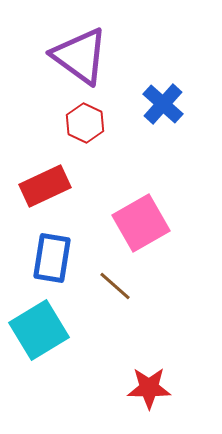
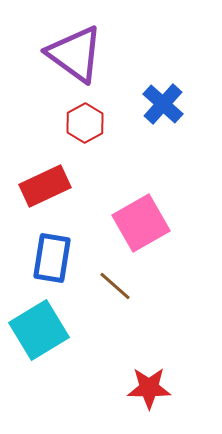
purple triangle: moved 5 px left, 2 px up
red hexagon: rotated 6 degrees clockwise
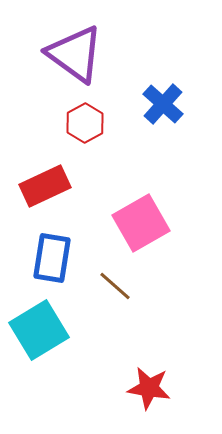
red star: rotated 9 degrees clockwise
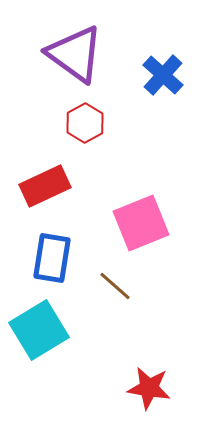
blue cross: moved 29 px up
pink square: rotated 8 degrees clockwise
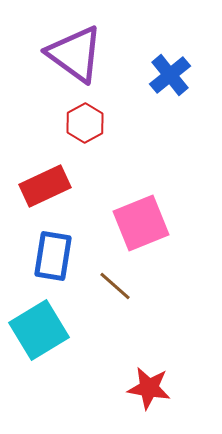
blue cross: moved 7 px right; rotated 9 degrees clockwise
blue rectangle: moved 1 px right, 2 px up
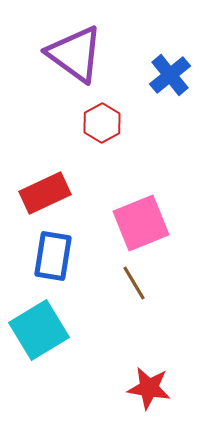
red hexagon: moved 17 px right
red rectangle: moved 7 px down
brown line: moved 19 px right, 3 px up; rotated 18 degrees clockwise
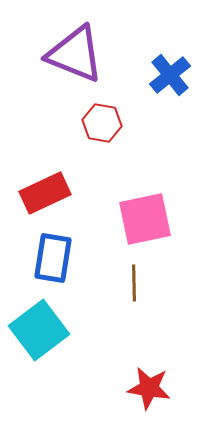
purple triangle: rotated 14 degrees counterclockwise
red hexagon: rotated 21 degrees counterclockwise
pink square: moved 4 px right, 4 px up; rotated 10 degrees clockwise
blue rectangle: moved 2 px down
brown line: rotated 30 degrees clockwise
cyan square: rotated 6 degrees counterclockwise
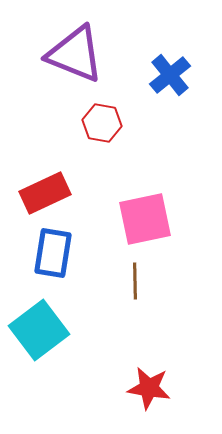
blue rectangle: moved 5 px up
brown line: moved 1 px right, 2 px up
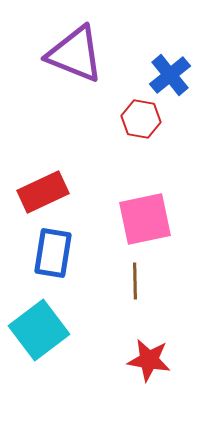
red hexagon: moved 39 px right, 4 px up
red rectangle: moved 2 px left, 1 px up
red star: moved 28 px up
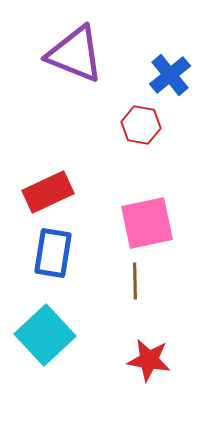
red hexagon: moved 6 px down
red rectangle: moved 5 px right
pink square: moved 2 px right, 4 px down
cyan square: moved 6 px right, 5 px down; rotated 6 degrees counterclockwise
